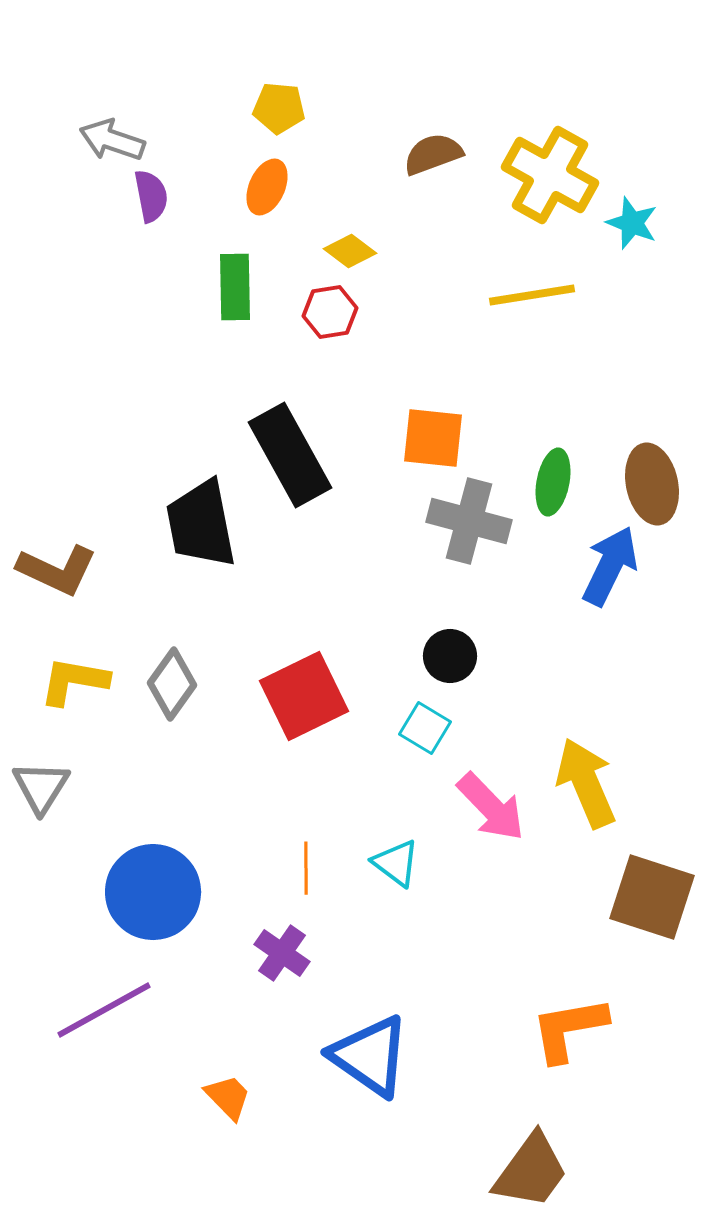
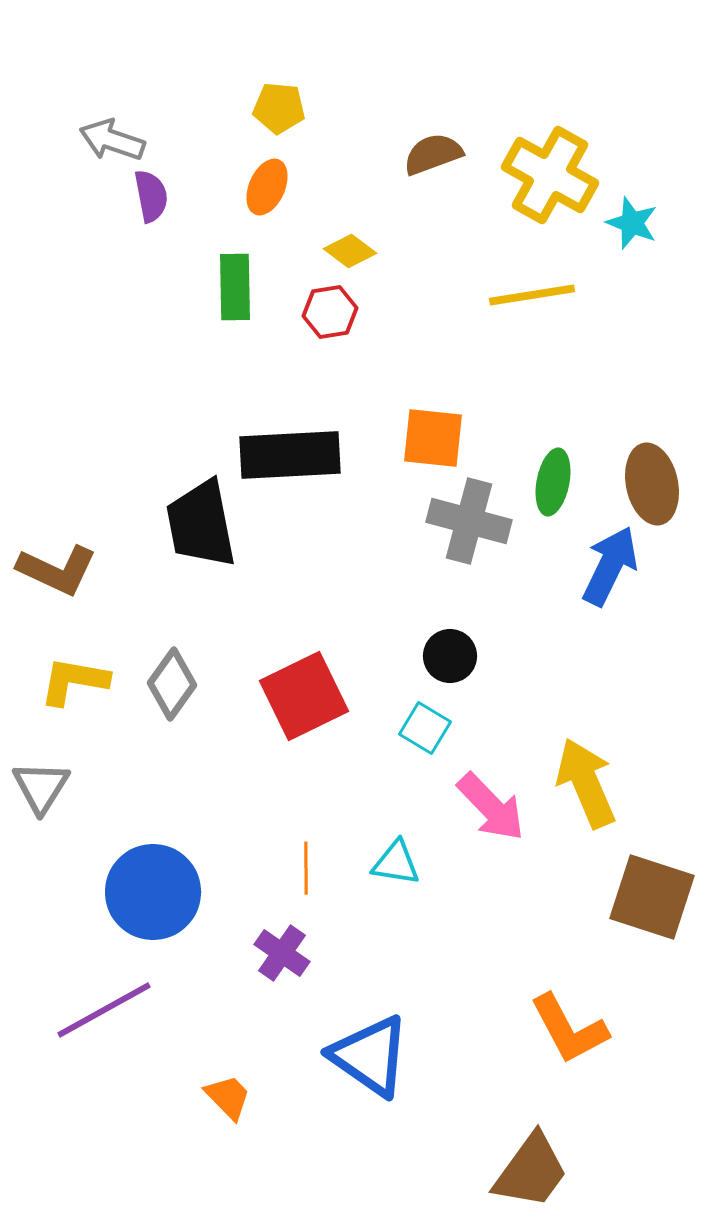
black rectangle: rotated 64 degrees counterclockwise
cyan triangle: rotated 28 degrees counterclockwise
orange L-shape: rotated 108 degrees counterclockwise
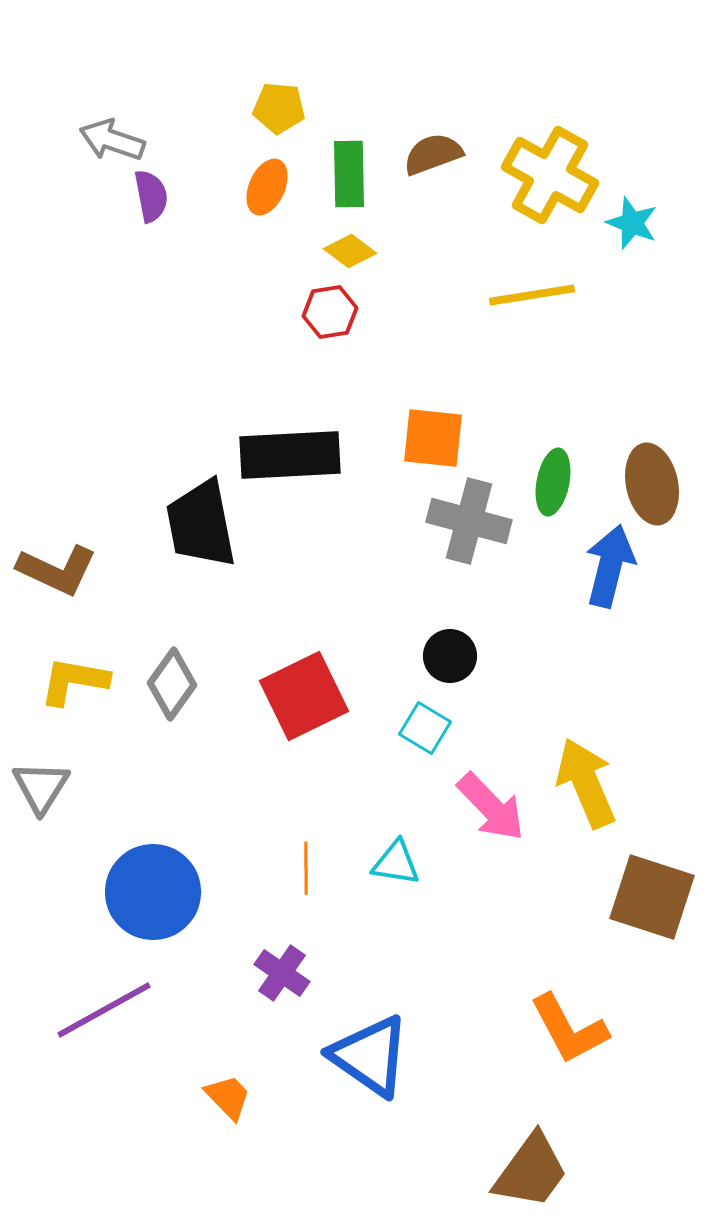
green rectangle: moved 114 px right, 113 px up
blue arrow: rotated 12 degrees counterclockwise
purple cross: moved 20 px down
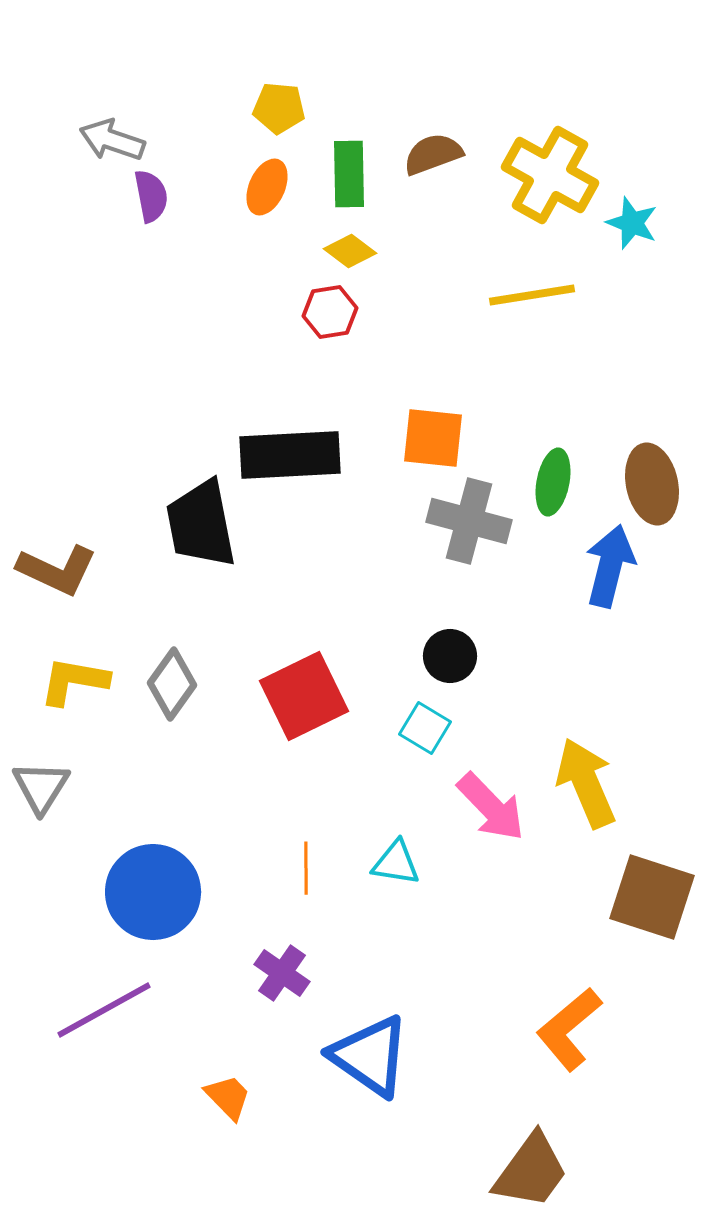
orange L-shape: rotated 78 degrees clockwise
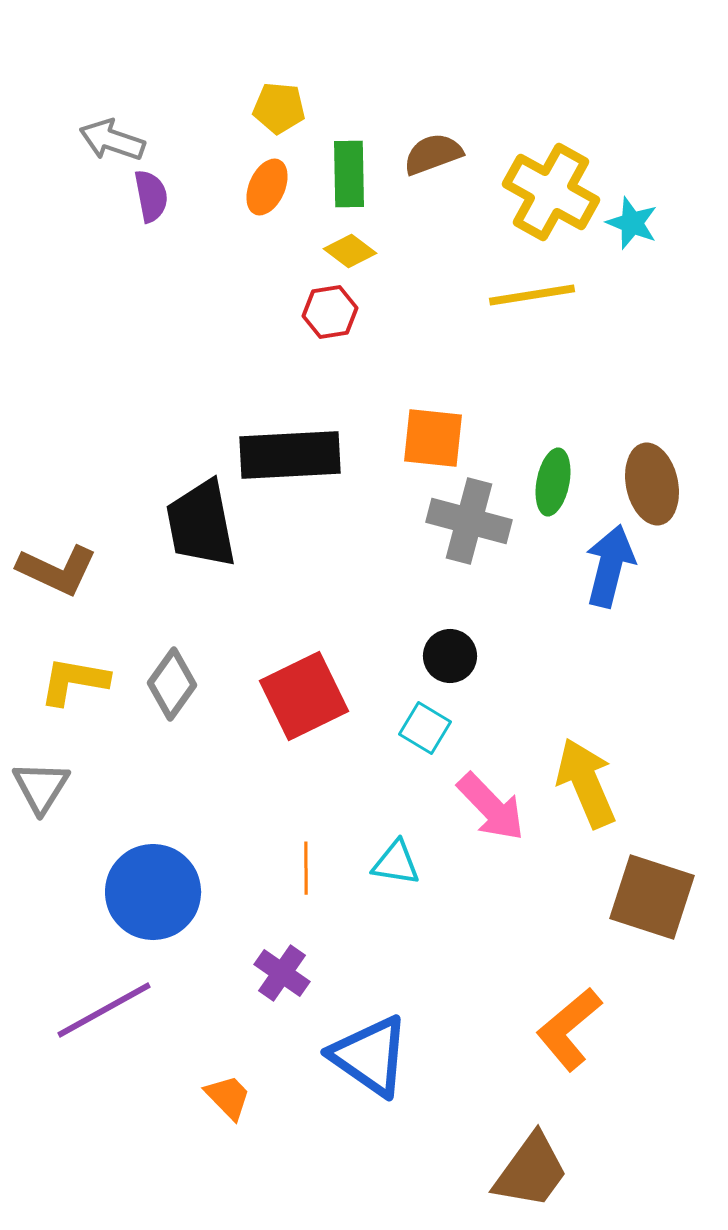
yellow cross: moved 1 px right, 17 px down
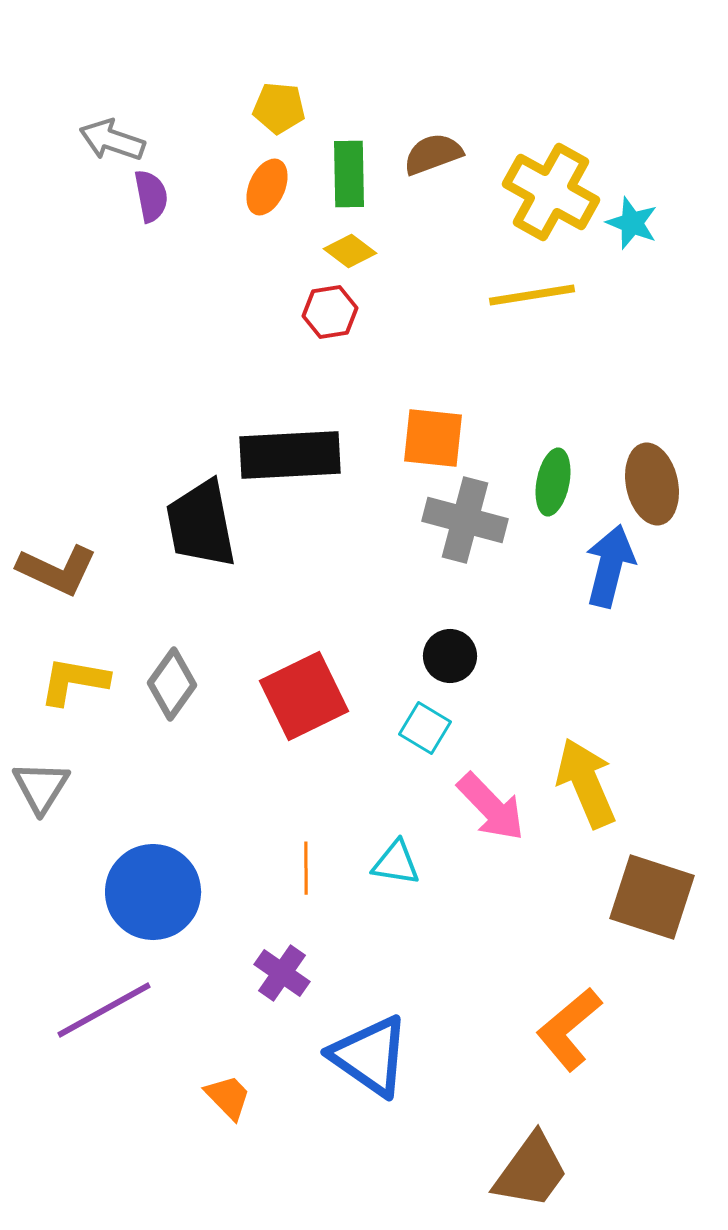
gray cross: moved 4 px left, 1 px up
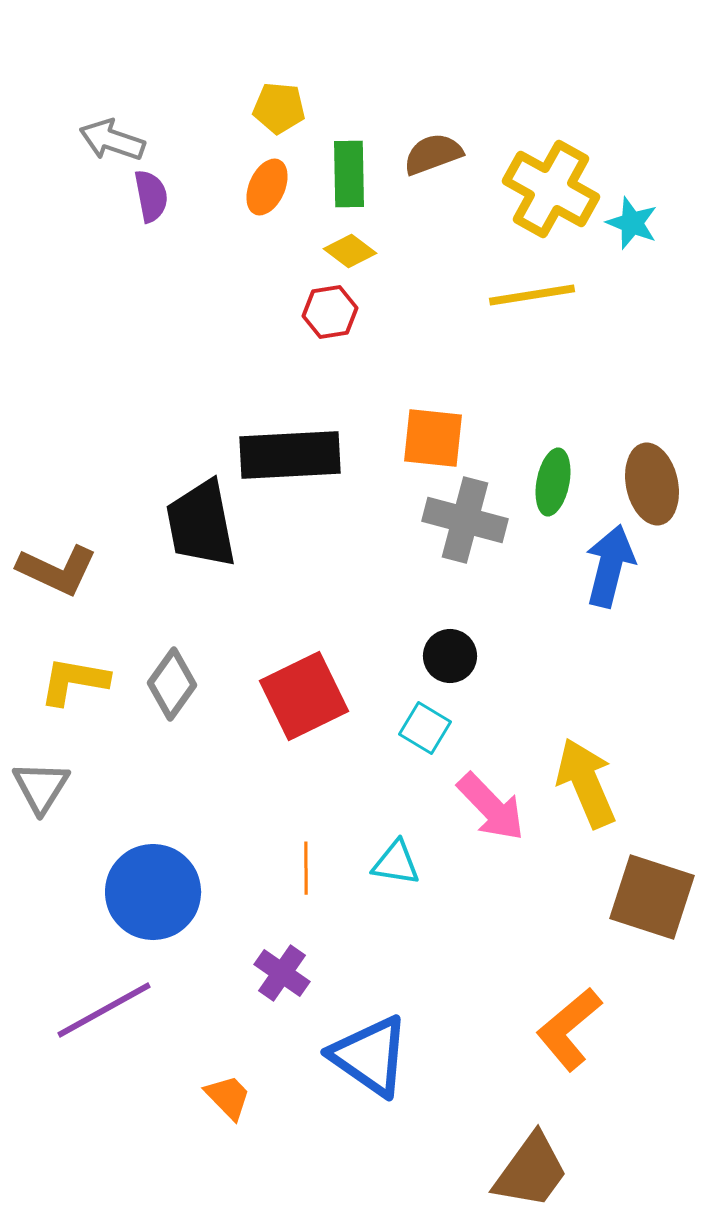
yellow cross: moved 3 px up
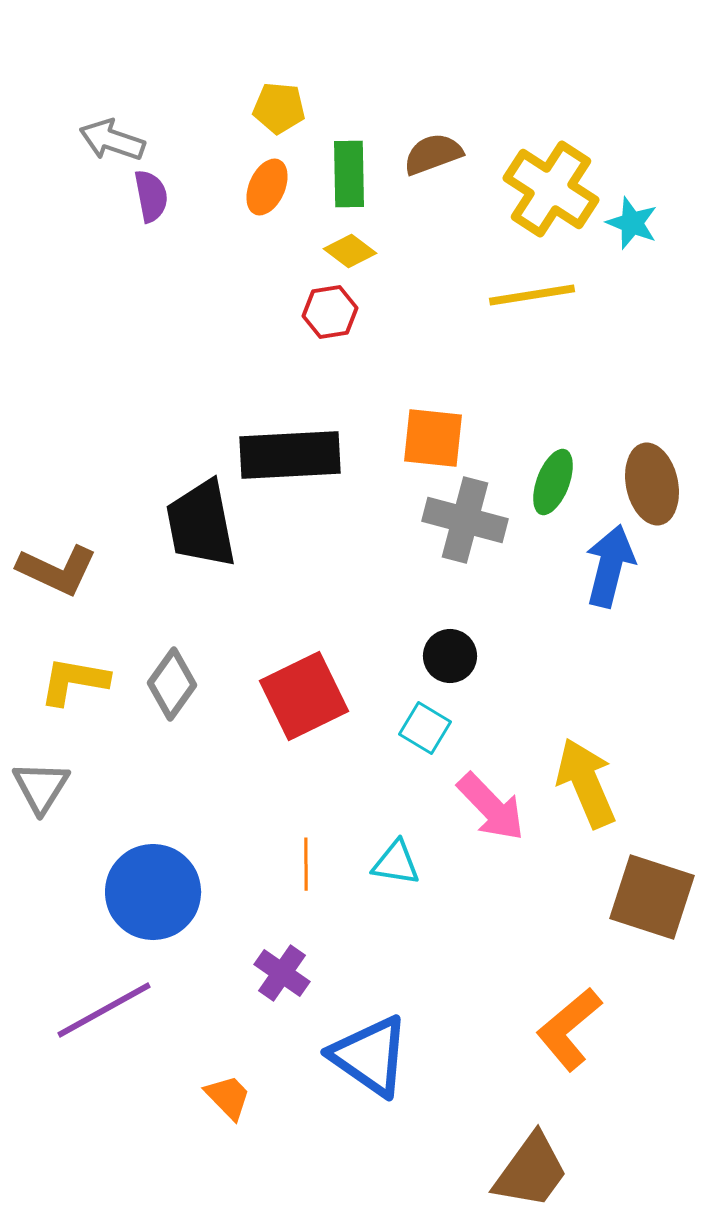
yellow cross: rotated 4 degrees clockwise
green ellipse: rotated 10 degrees clockwise
orange line: moved 4 px up
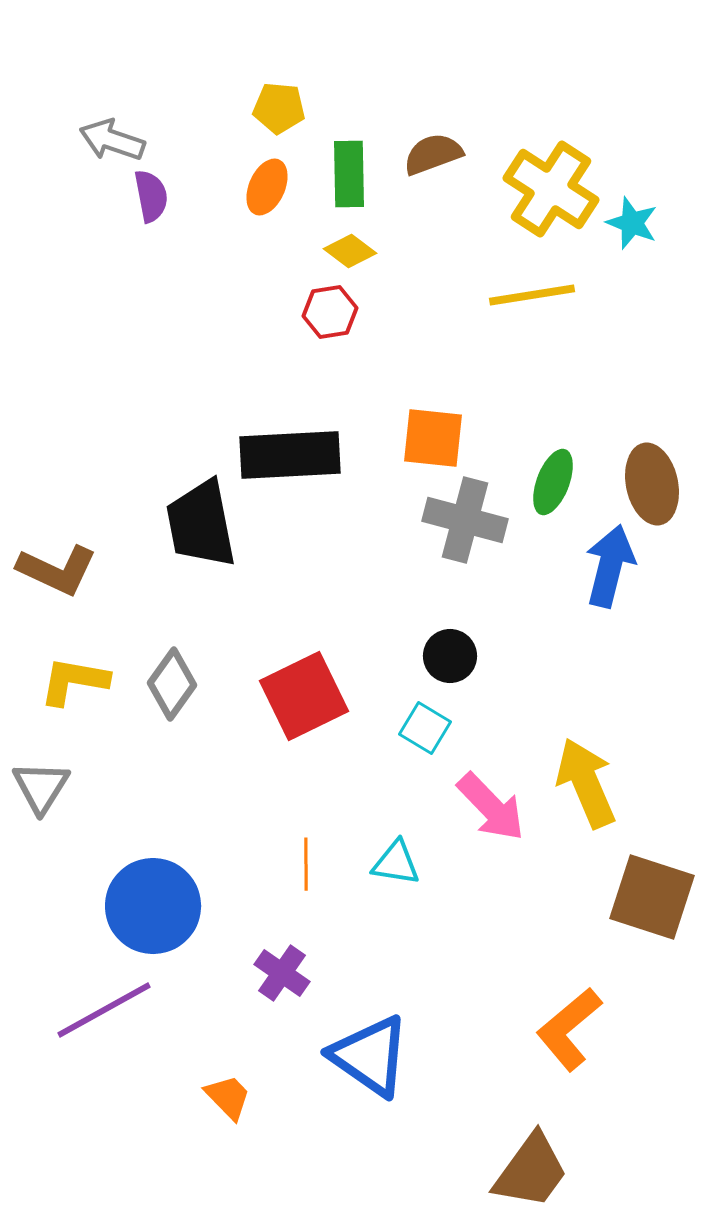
blue circle: moved 14 px down
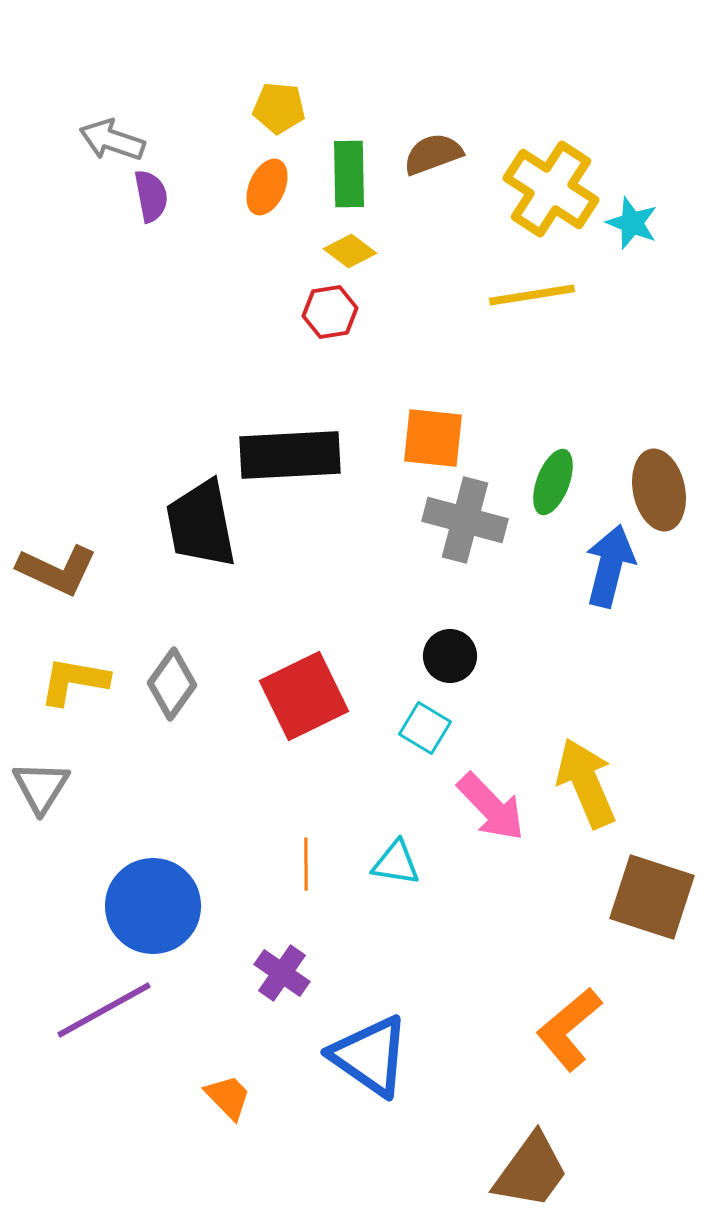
brown ellipse: moved 7 px right, 6 px down
